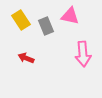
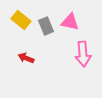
pink triangle: moved 6 px down
yellow rectangle: rotated 18 degrees counterclockwise
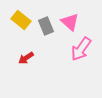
pink triangle: rotated 30 degrees clockwise
pink arrow: moved 2 px left, 5 px up; rotated 40 degrees clockwise
red arrow: rotated 56 degrees counterclockwise
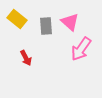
yellow rectangle: moved 4 px left, 1 px up
gray rectangle: rotated 18 degrees clockwise
red arrow: rotated 84 degrees counterclockwise
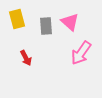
yellow rectangle: rotated 36 degrees clockwise
pink arrow: moved 4 px down
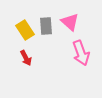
yellow rectangle: moved 8 px right, 11 px down; rotated 18 degrees counterclockwise
pink arrow: rotated 55 degrees counterclockwise
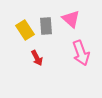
pink triangle: moved 1 px right, 3 px up
red arrow: moved 11 px right
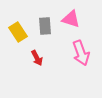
pink triangle: rotated 24 degrees counterclockwise
gray rectangle: moved 1 px left
yellow rectangle: moved 7 px left, 2 px down
